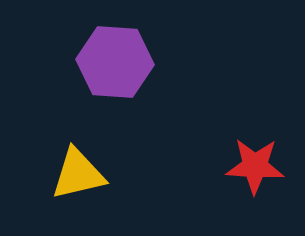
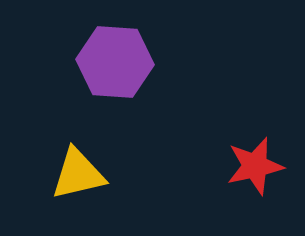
red star: rotated 16 degrees counterclockwise
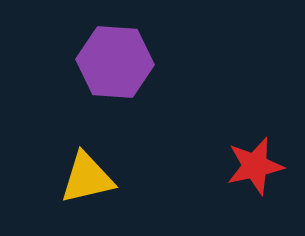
yellow triangle: moved 9 px right, 4 px down
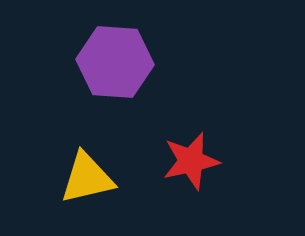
red star: moved 64 px left, 5 px up
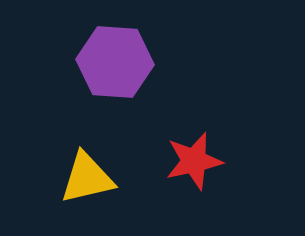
red star: moved 3 px right
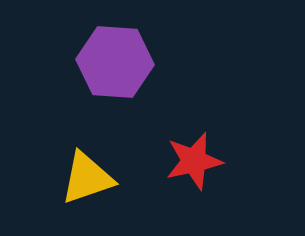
yellow triangle: rotated 6 degrees counterclockwise
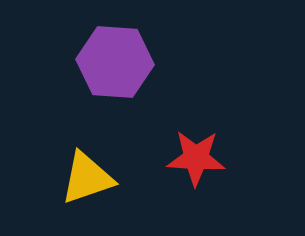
red star: moved 2 px right, 3 px up; rotated 16 degrees clockwise
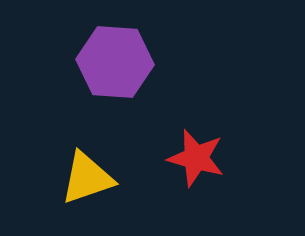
red star: rotated 12 degrees clockwise
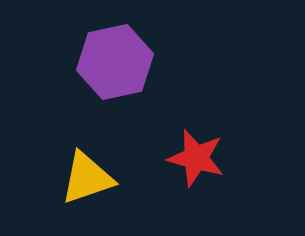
purple hexagon: rotated 16 degrees counterclockwise
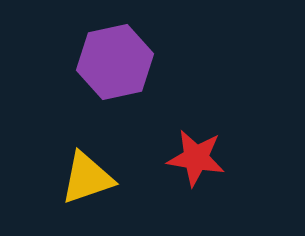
red star: rotated 6 degrees counterclockwise
